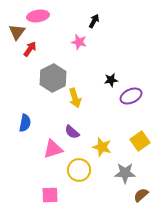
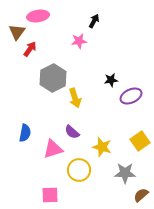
pink star: moved 1 px up; rotated 21 degrees counterclockwise
blue semicircle: moved 10 px down
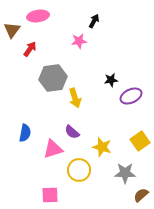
brown triangle: moved 5 px left, 2 px up
gray hexagon: rotated 20 degrees clockwise
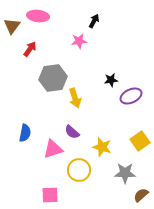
pink ellipse: rotated 15 degrees clockwise
brown triangle: moved 4 px up
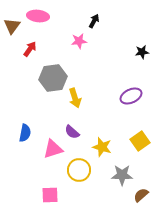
black star: moved 31 px right, 28 px up
gray star: moved 3 px left, 2 px down
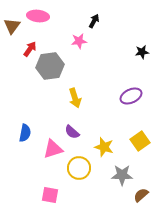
gray hexagon: moved 3 px left, 12 px up
yellow star: moved 2 px right
yellow circle: moved 2 px up
pink square: rotated 12 degrees clockwise
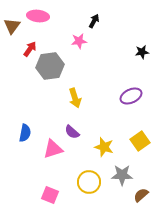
yellow circle: moved 10 px right, 14 px down
pink square: rotated 12 degrees clockwise
